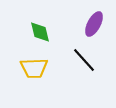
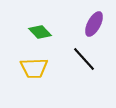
green diamond: rotated 30 degrees counterclockwise
black line: moved 1 px up
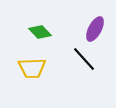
purple ellipse: moved 1 px right, 5 px down
yellow trapezoid: moved 2 px left
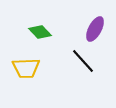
black line: moved 1 px left, 2 px down
yellow trapezoid: moved 6 px left
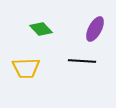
green diamond: moved 1 px right, 3 px up
black line: moved 1 px left; rotated 44 degrees counterclockwise
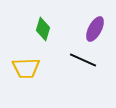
green diamond: moved 2 px right; rotated 60 degrees clockwise
black line: moved 1 px right, 1 px up; rotated 20 degrees clockwise
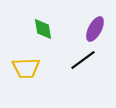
green diamond: rotated 25 degrees counterclockwise
black line: rotated 60 degrees counterclockwise
